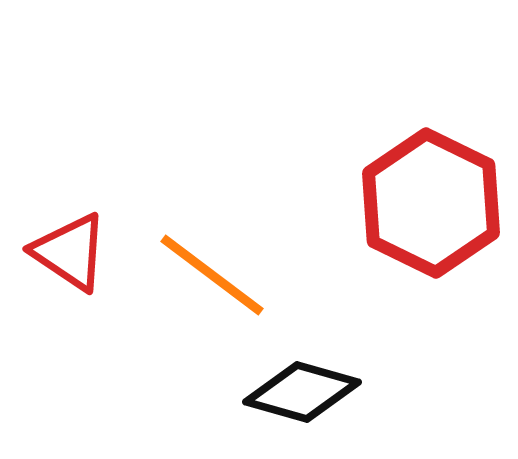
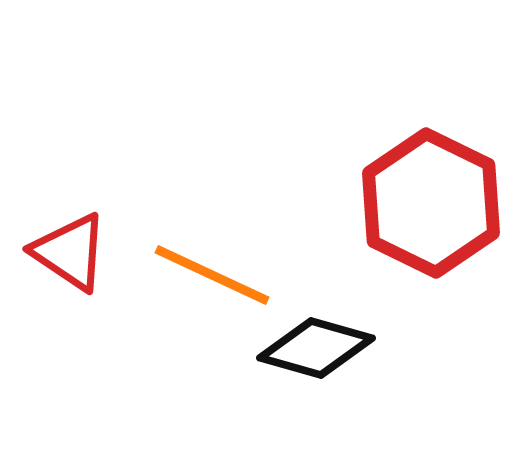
orange line: rotated 12 degrees counterclockwise
black diamond: moved 14 px right, 44 px up
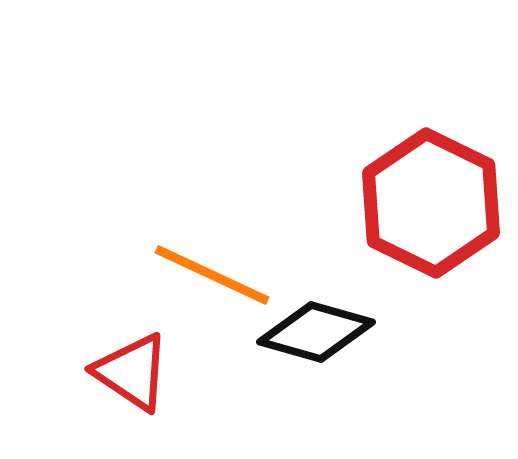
red triangle: moved 62 px right, 120 px down
black diamond: moved 16 px up
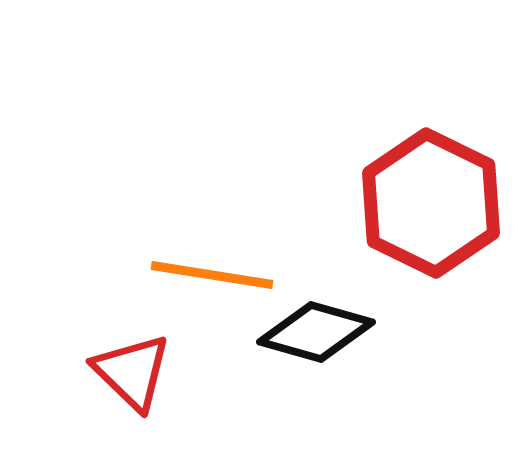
orange line: rotated 16 degrees counterclockwise
red triangle: rotated 10 degrees clockwise
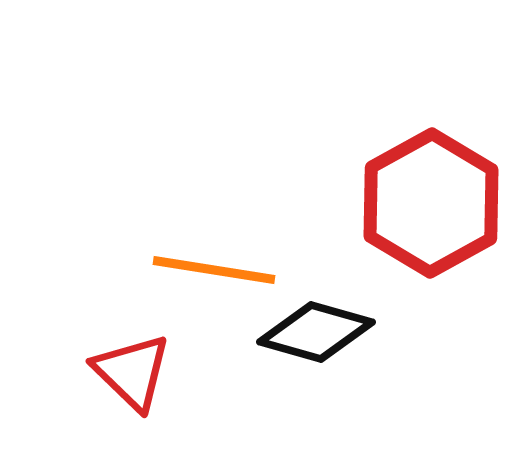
red hexagon: rotated 5 degrees clockwise
orange line: moved 2 px right, 5 px up
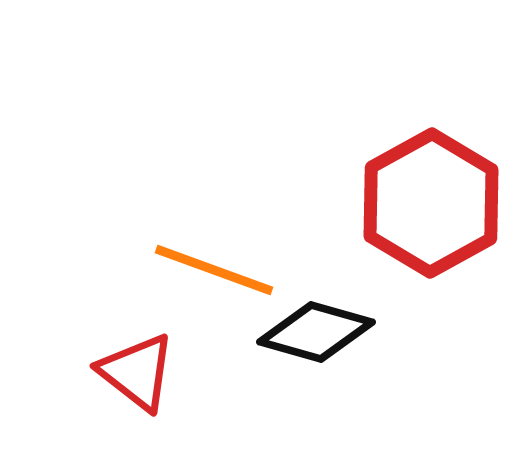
orange line: rotated 11 degrees clockwise
red triangle: moved 5 px right; rotated 6 degrees counterclockwise
